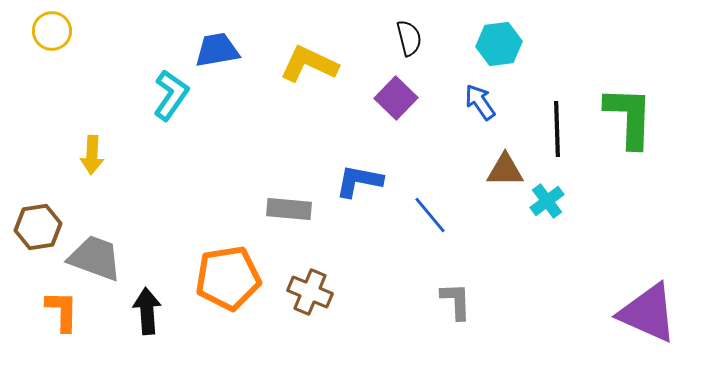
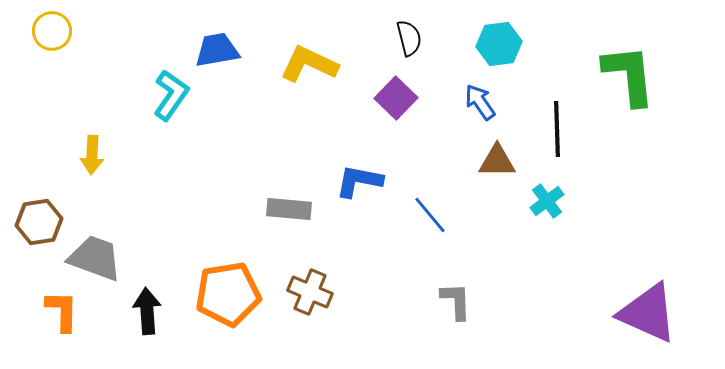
green L-shape: moved 42 px up; rotated 8 degrees counterclockwise
brown triangle: moved 8 px left, 9 px up
brown hexagon: moved 1 px right, 5 px up
orange pentagon: moved 16 px down
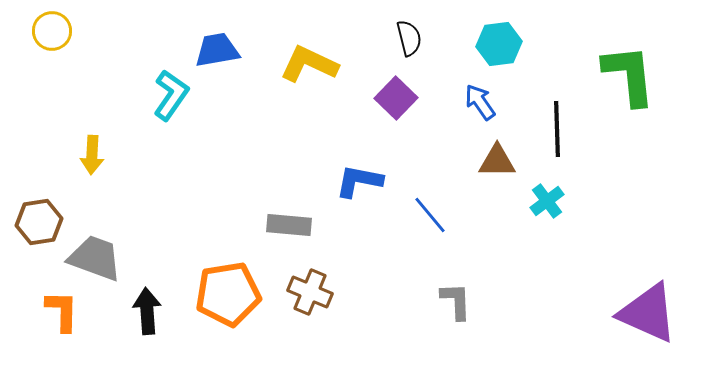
gray rectangle: moved 16 px down
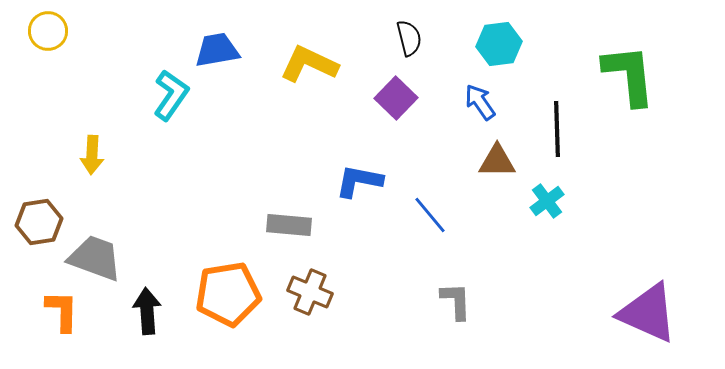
yellow circle: moved 4 px left
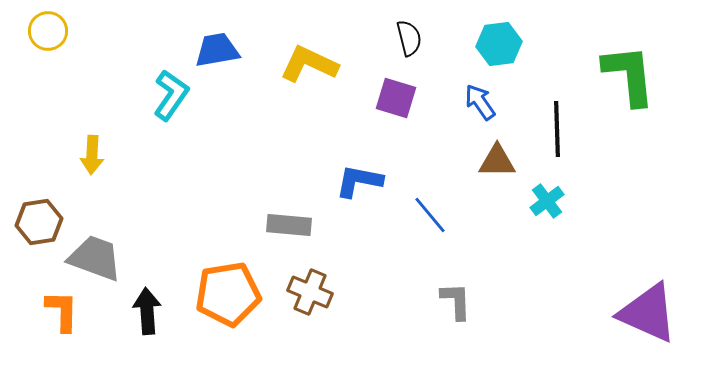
purple square: rotated 27 degrees counterclockwise
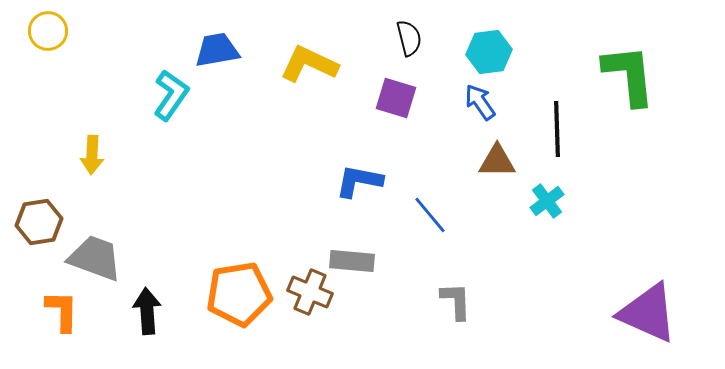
cyan hexagon: moved 10 px left, 8 px down
gray rectangle: moved 63 px right, 36 px down
orange pentagon: moved 11 px right
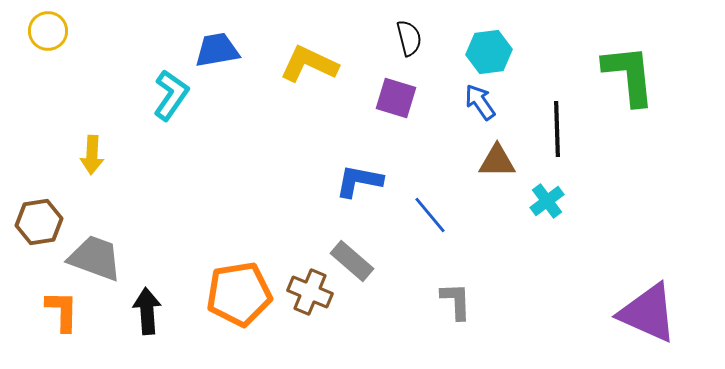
gray rectangle: rotated 36 degrees clockwise
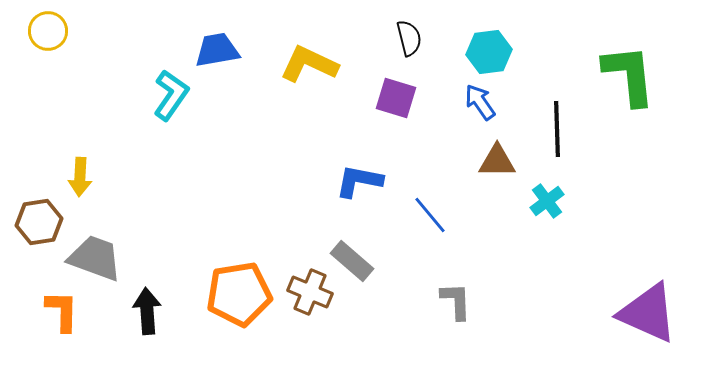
yellow arrow: moved 12 px left, 22 px down
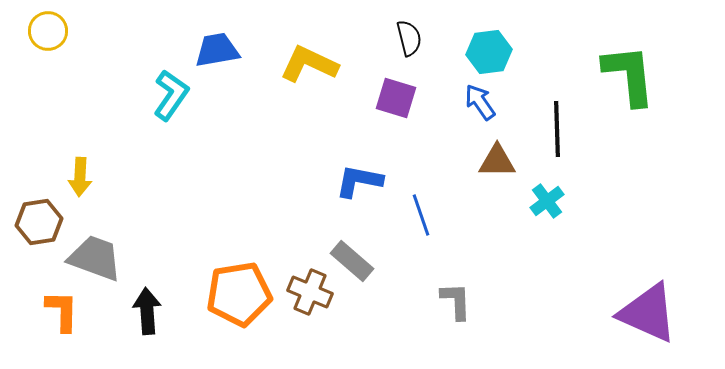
blue line: moved 9 px left; rotated 21 degrees clockwise
